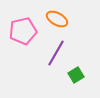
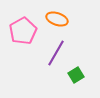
orange ellipse: rotated 10 degrees counterclockwise
pink pentagon: rotated 16 degrees counterclockwise
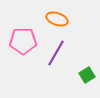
pink pentagon: moved 10 px down; rotated 28 degrees clockwise
green square: moved 11 px right
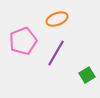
orange ellipse: rotated 40 degrees counterclockwise
pink pentagon: rotated 20 degrees counterclockwise
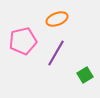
pink pentagon: rotated 8 degrees clockwise
green square: moved 2 px left
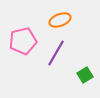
orange ellipse: moved 3 px right, 1 px down
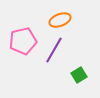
purple line: moved 2 px left, 3 px up
green square: moved 6 px left
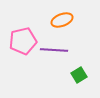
orange ellipse: moved 2 px right
purple line: rotated 64 degrees clockwise
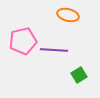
orange ellipse: moved 6 px right, 5 px up; rotated 35 degrees clockwise
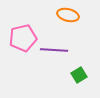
pink pentagon: moved 3 px up
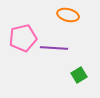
purple line: moved 2 px up
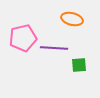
orange ellipse: moved 4 px right, 4 px down
green square: moved 10 px up; rotated 28 degrees clockwise
